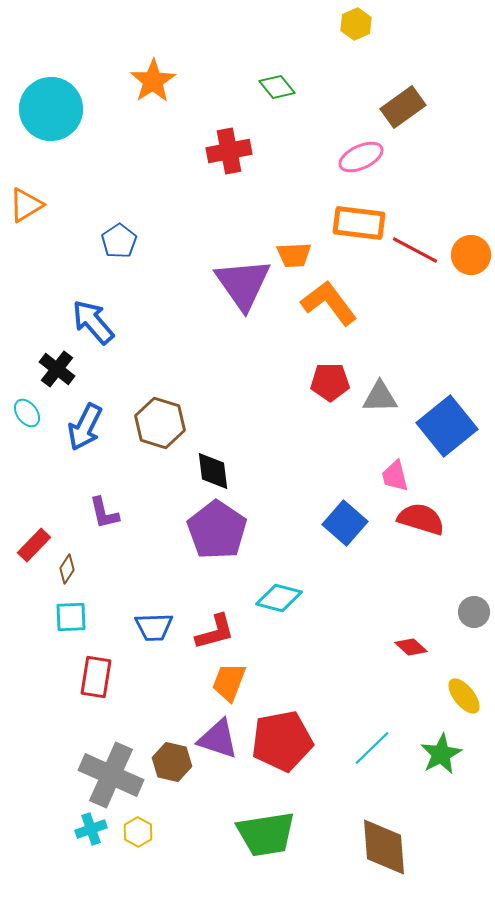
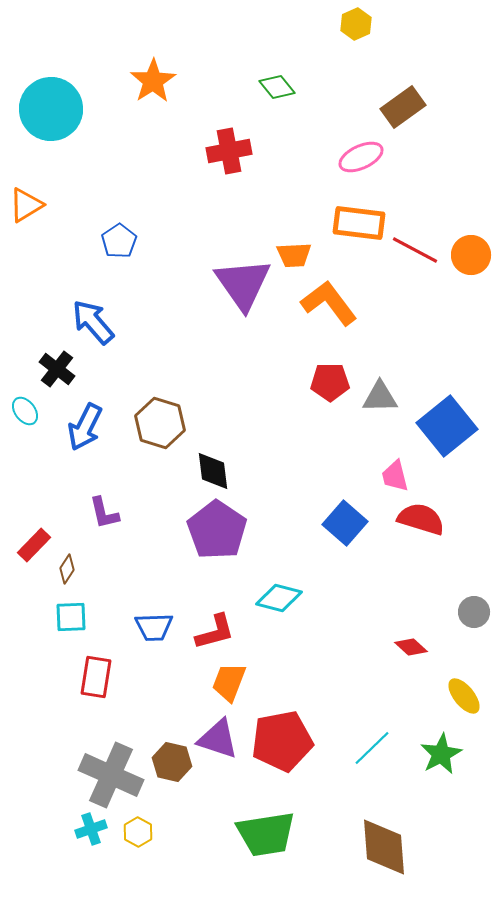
cyan ellipse at (27, 413): moved 2 px left, 2 px up
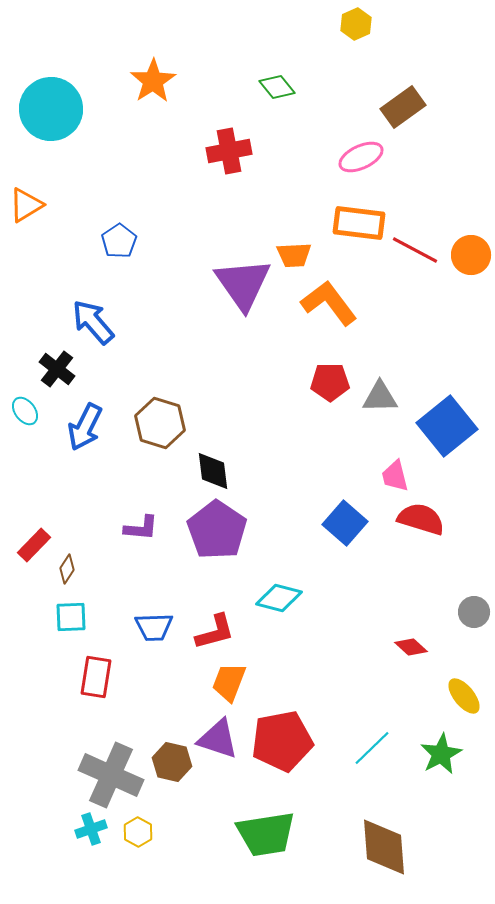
purple L-shape at (104, 513): moved 37 px right, 15 px down; rotated 72 degrees counterclockwise
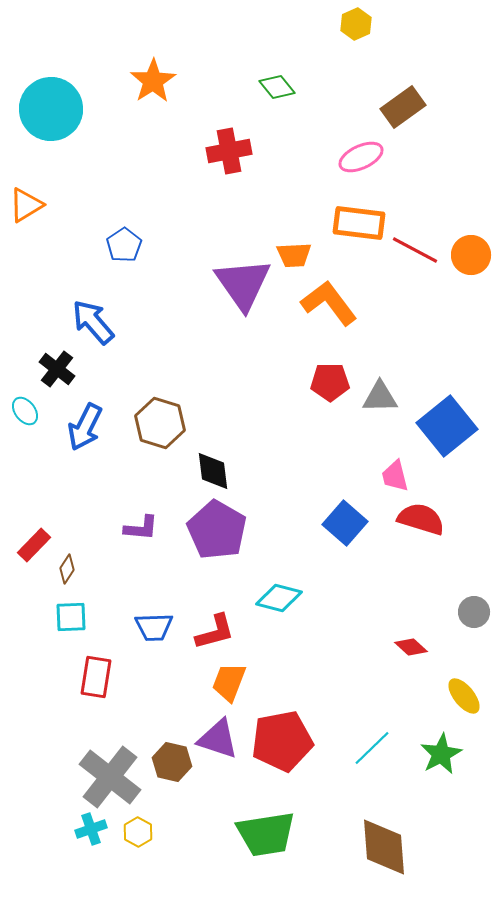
blue pentagon at (119, 241): moved 5 px right, 4 px down
purple pentagon at (217, 530): rotated 4 degrees counterclockwise
gray cross at (111, 775): moved 1 px left, 2 px down; rotated 14 degrees clockwise
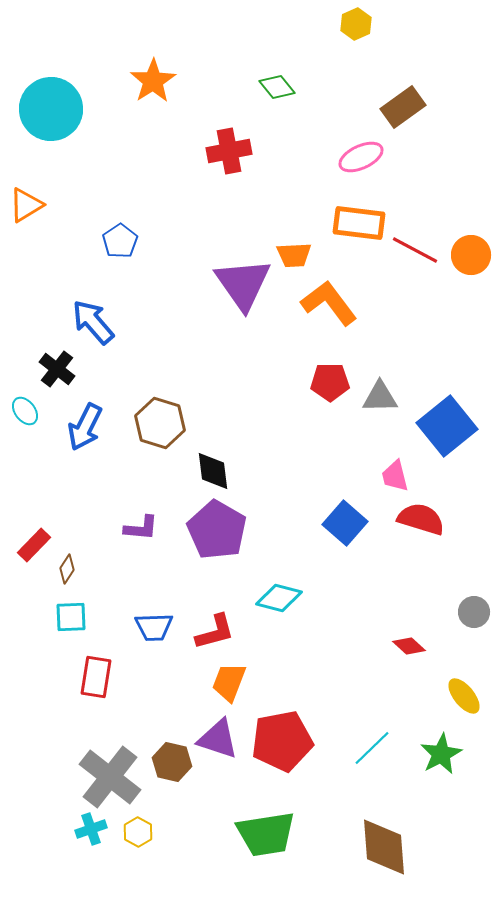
blue pentagon at (124, 245): moved 4 px left, 4 px up
red diamond at (411, 647): moved 2 px left, 1 px up
